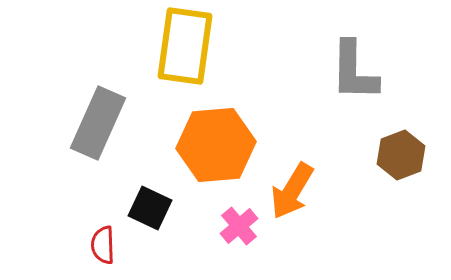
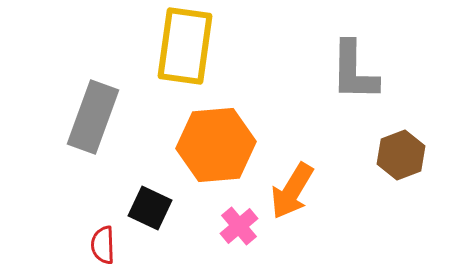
gray rectangle: moved 5 px left, 6 px up; rotated 4 degrees counterclockwise
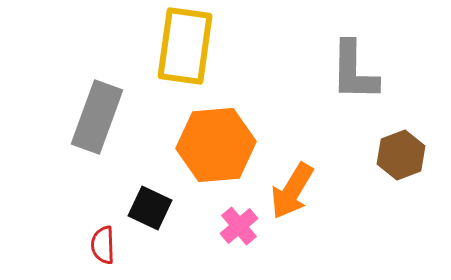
gray rectangle: moved 4 px right
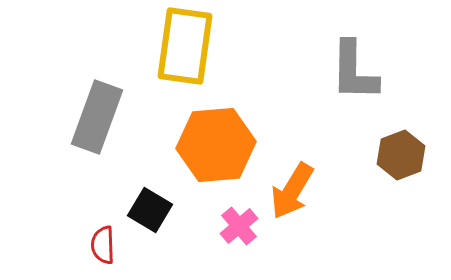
black square: moved 2 px down; rotated 6 degrees clockwise
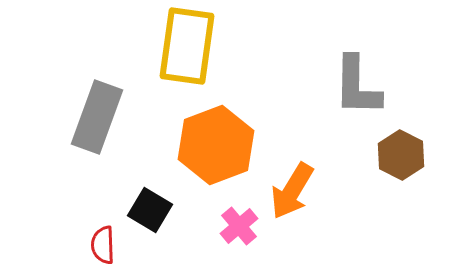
yellow rectangle: moved 2 px right
gray L-shape: moved 3 px right, 15 px down
orange hexagon: rotated 16 degrees counterclockwise
brown hexagon: rotated 12 degrees counterclockwise
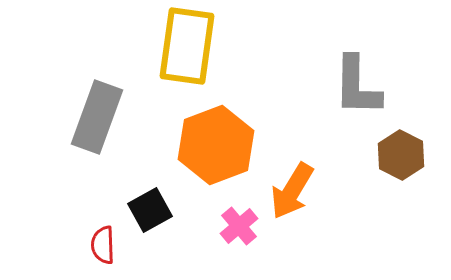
black square: rotated 30 degrees clockwise
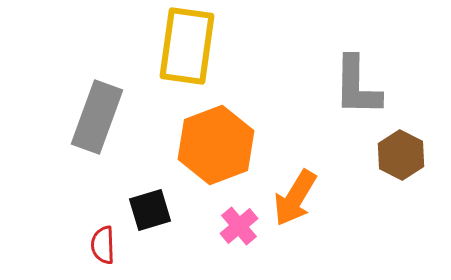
orange arrow: moved 3 px right, 7 px down
black square: rotated 12 degrees clockwise
